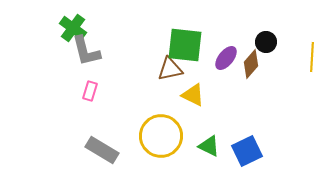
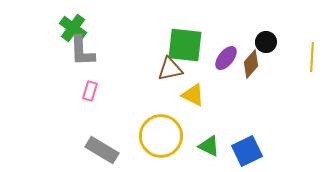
gray L-shape: moved 4 px left; rotated 12 degrees clockwise
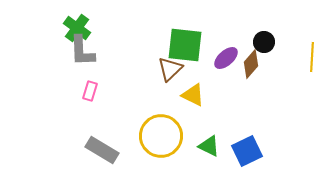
green cross: moved 4 px right
black circle: moved 2 px left
purple ellipse: rotated 10 degrees clockwise
brown triangle: rotated 32 degrees counterclockwise
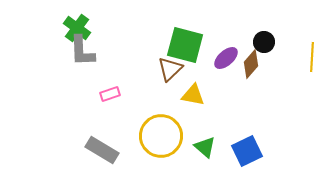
green square: rotated 9 degrees clockwise
pink rectangle: moved 20 px right, 3 px down; rotated 54 degrees clockwise
yellow triangle: rotated 15 degrees counterclockwise
green triangle: moved 4 px left, 1 px down; rotated 15 degrees clockwise
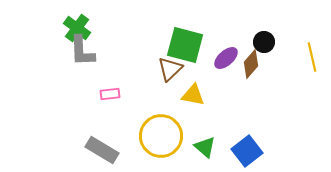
yellow line: rotated 16 degrees counterclockwise
pink rectangle: rotated 12 degrees clockwise
blue square: rotated 12 degrees counterclockwise
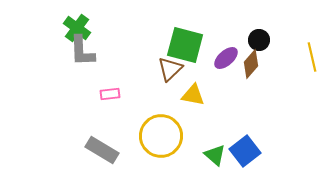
black circle: moved 5 px left, 2 px up
green triangle: moved 10 px right, 8 px down
blue square: moved 2 px left
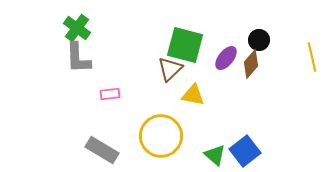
gray L-shape: moved 4 px left, 7 px down
purple ellipse: rotated 10 degrees counterclockwise
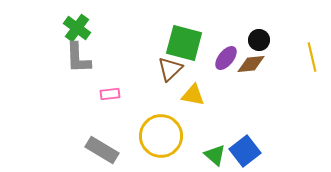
green square: moved 1 px left, 2 px up
brown diamond: rotated 44 degrees clockwise
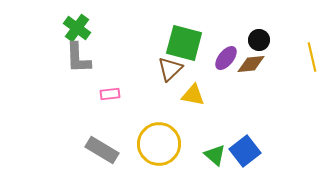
yellow circle: moved 2 px left, 8 px down
